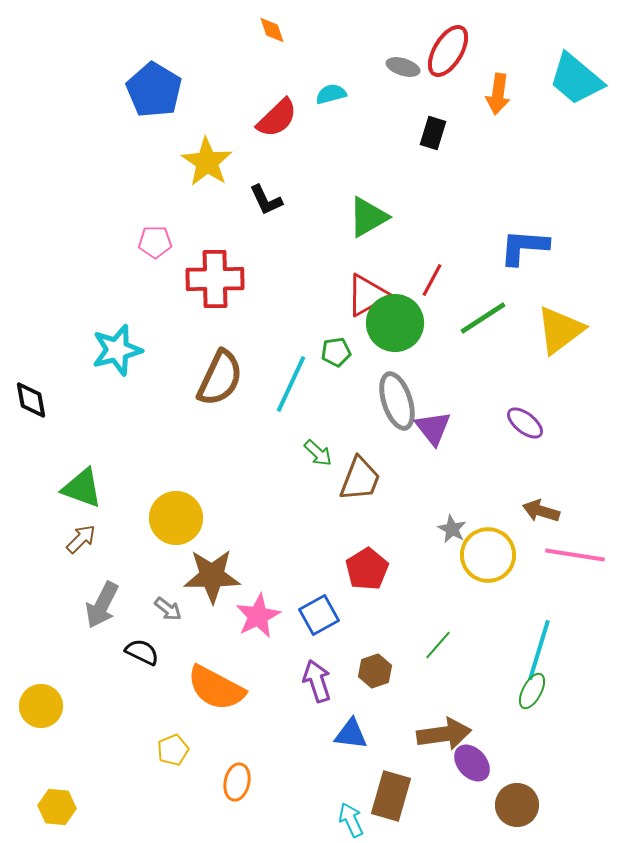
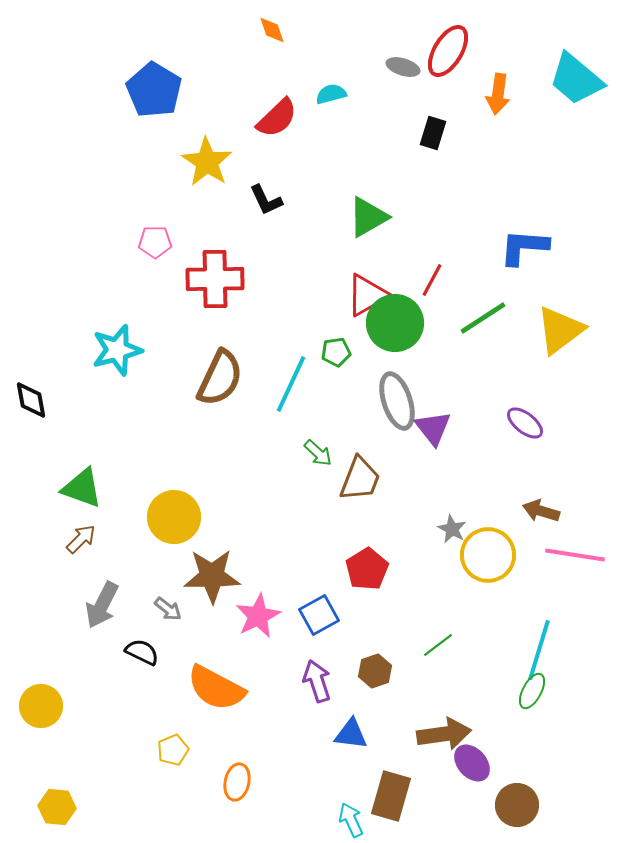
yellow circle at (176, 518): moved 2 px left, 1 px up
green line at (438, 645): rotated 12 degrees clockwise
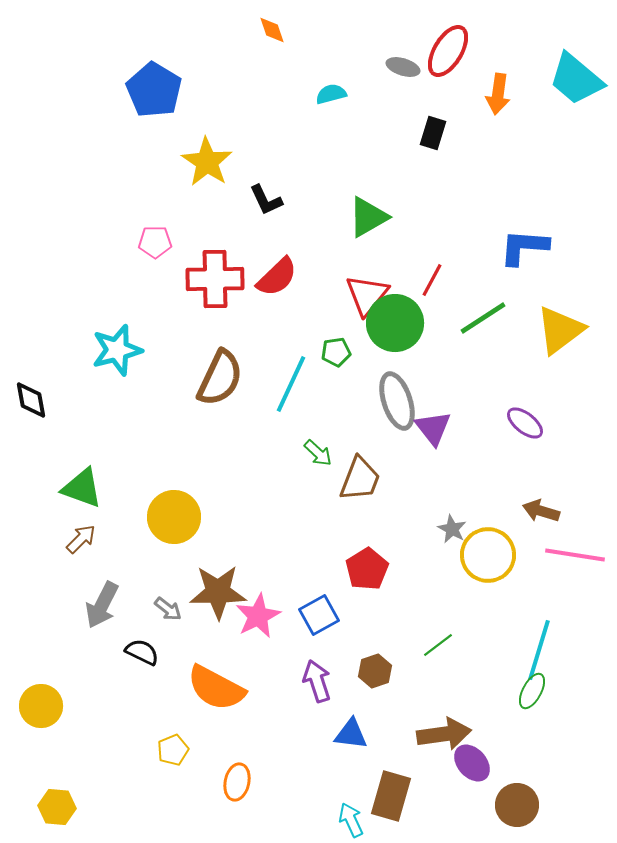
red semicircle at (277, 118): moved 159 px down
red triangle at (367, 295): rotated 21 degrees counterclockwise
brown star at (212, 576): moved 6 px right, 16 px down
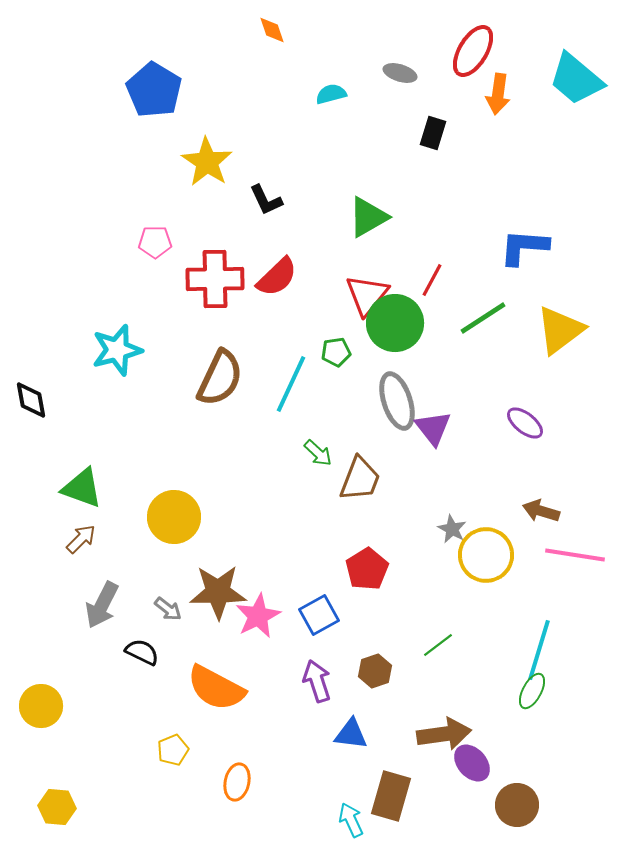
red ellipse at (448, 51): moved 25 px right
gray ellipse at (403, 67): moved 3 px left, 6 px down
yellow circle at (488, 555): moved 2 px left
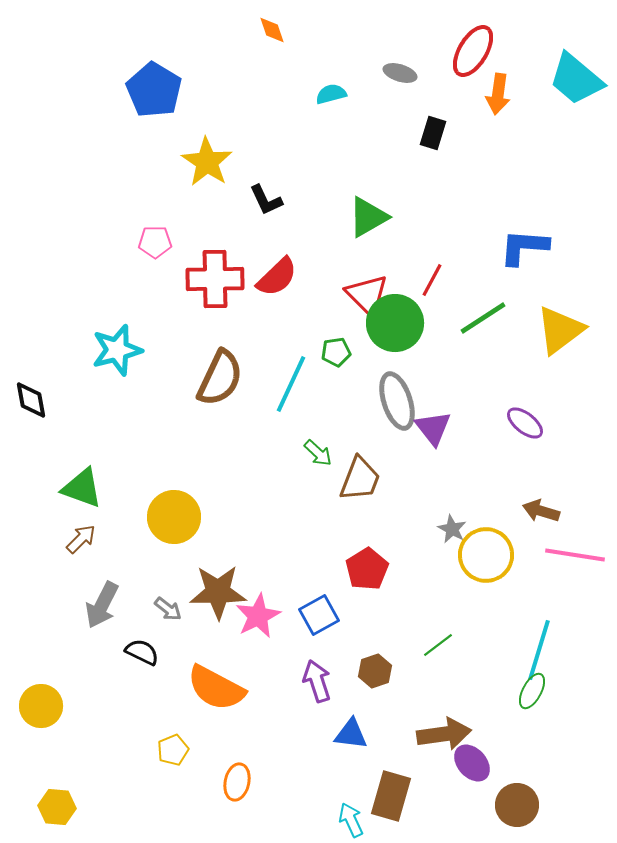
red triangle at (367, 295): rotated 24 degrees counterclockwise
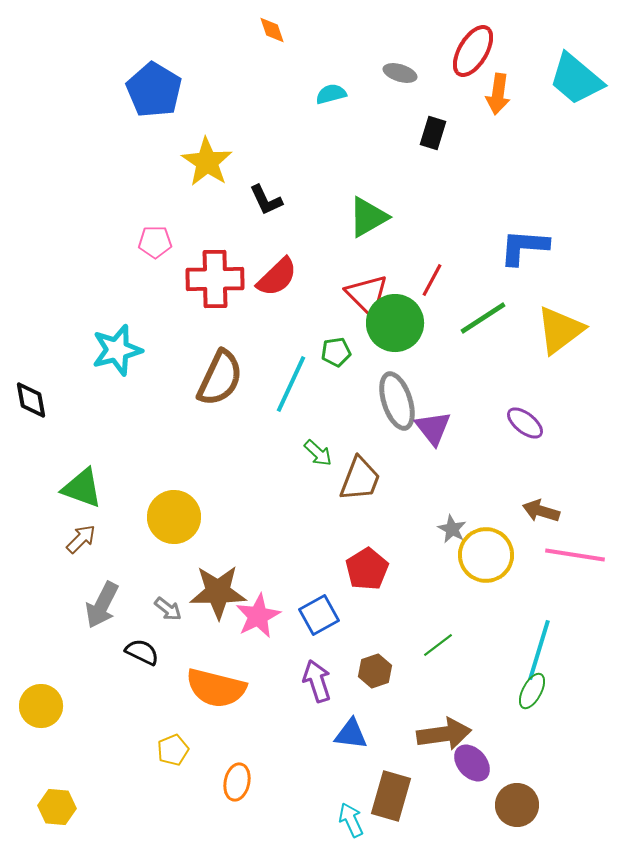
orange semicircle at (216, 688): rotated 14 degrees counterclockwise
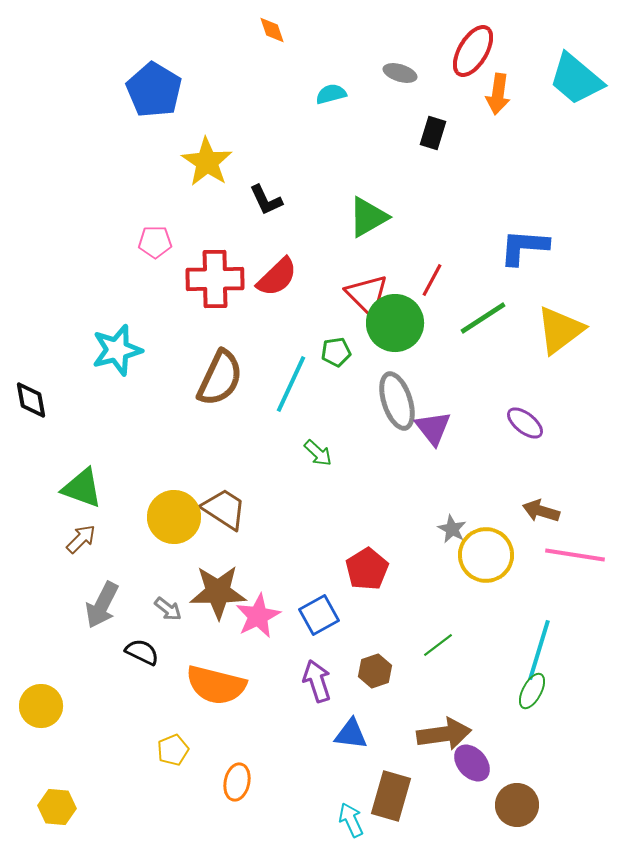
brown trapezoid at (360, 479): moved 136 px left, 30 px down; rotated 78 degrees counterclockwise
orange semicircle at (216, 688): moved 3 px up
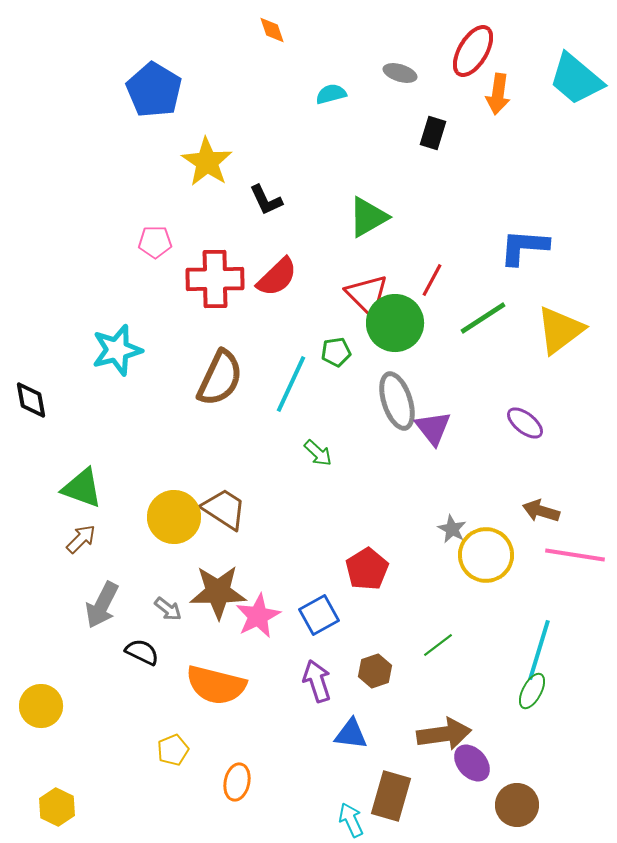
yellow hexagon at (57, 807): rotated 21 degrees clockwise
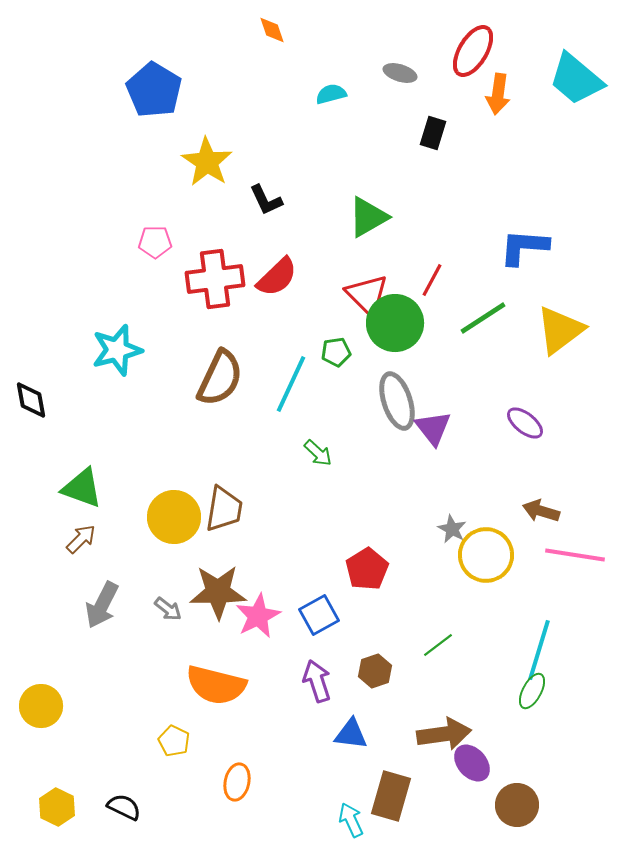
red cross at (215, 279): rotated 6 degrees counterclockwise
brown trapezoid at (224, 509): rotated 66 degrees clockwise
black semicircle at (142, 652): moved 18 px left, 155 px down
yellow pentagon at (173, 750): moved 1 px right, 9 px up; rotated 24 degrees counterclockwise
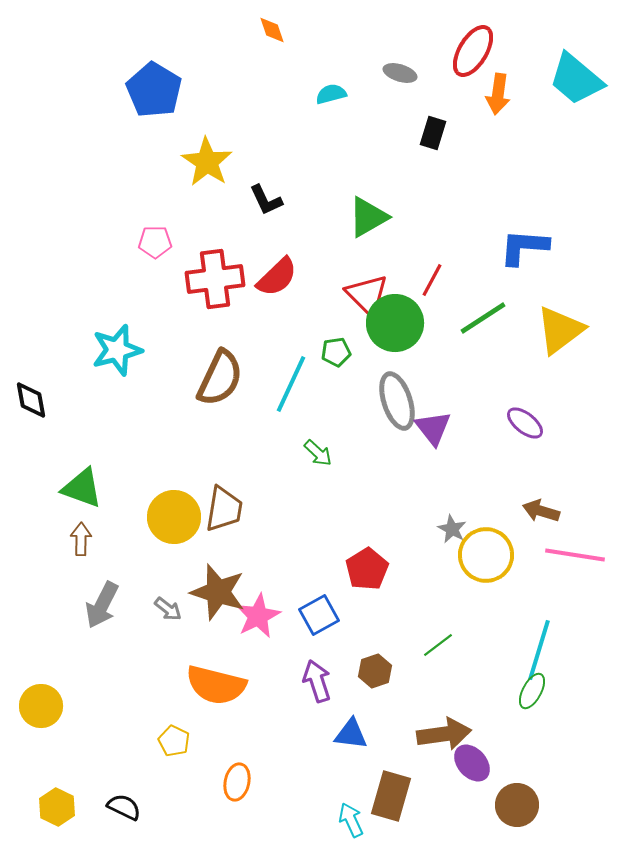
brown arrow at (81, 539): rotated 44 degrees counterclockwise
brown star at (218, 592): rotated 18 degrees clockwise
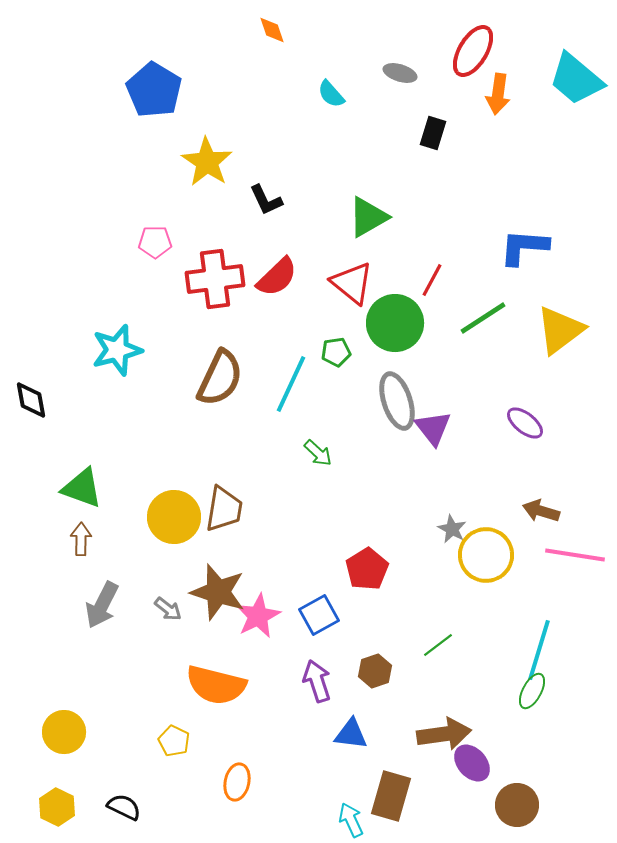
cyan semicircle at (331, 94): rotated 116 degrees counterclockwise
red triangle at (367, 295): moved 15 px left, 12 px up; rotated 6 degrees counterclockwise
yellow circle at (41, 706): moved 23 px right, 26 px down
